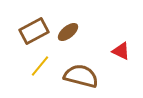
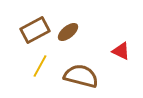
brown rectangle: moved 1 px right, 1 px up
yellow line: rotated 10 degrees counterclockwise
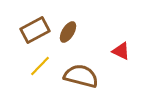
brown ellipse: rotated 20 degrees counterclockwise
yellow line: rotated 15 degrees clockwise
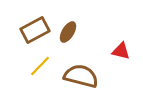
red triangle: rotated 12 degrees counterclockwise
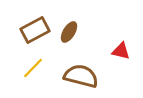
brown ellipse: moved 1 px right
yellow line: moved 7 px left, 2 px down
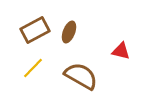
brown ellipse: rotated 10 degrees counterclockwise
brown semicircle: rotated 16 degrees clockwise
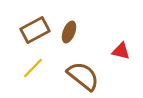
brown semicircle: moved 2 px right; rotated 8 degrees clockwise
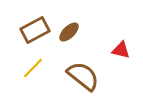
brown ellipse: rotated 25 degrees clockwise
red triangle: moved 1 px up
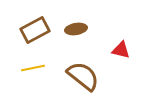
brown ellipse: moved 7 px right, 3 px up; rotated 35 degrees clockwise
yellow line: rotated 35 degrees clockwise
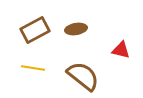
yellow line: rotated 20 degrees clockwise
